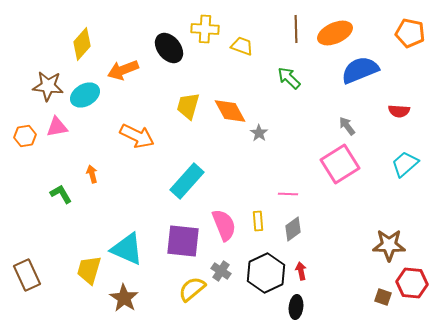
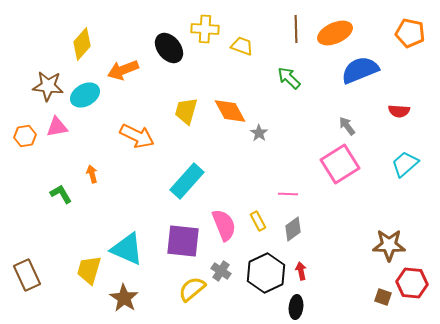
yellow trapezoid at (188, 106): moved 2 px left, 5 px down
yellow rectangle at (258, 221): rotated 24 degrees counterclockwise
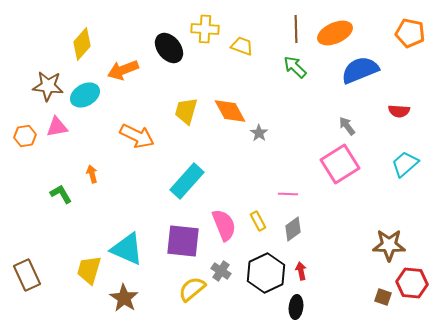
green arrow at (289, 78): moved 6 px right, 11 px up
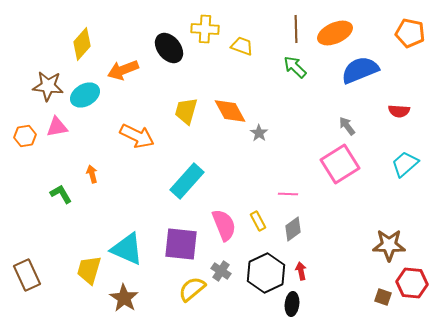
purple square at (183, 241): moved 2 px left, 3 px down
black ellipse at (296, 307): moved 4 px left, 3 px up
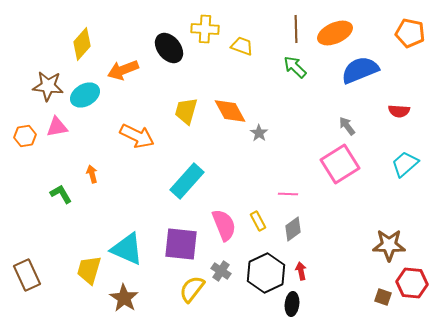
yellow semicircle at (192, 289): rotated 12 degrees counterclockwise
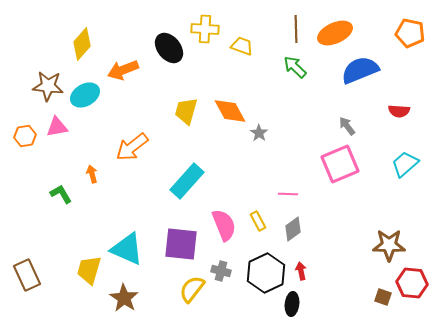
orange arrow at (137, 136): moved 5 px left, 11 px down; rotated 116 degrees clockwise
pink square at (340, 164): rotated 9 degrees clockwise
gray cross at (221, 271): rotated 18 degrees counterclockwise
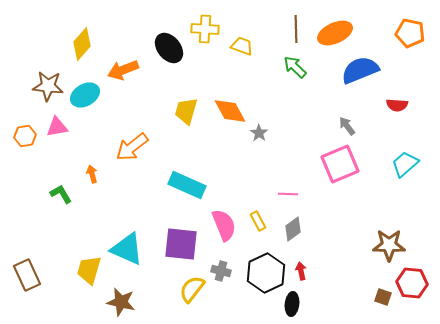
red semicircle at (399, 111): moved 2 px left, 6 px up
cyan rectangle at (187, 181): moved 4 px down; rotated 72 degrees clockwise
brown star at (124, 298): moved 3 px left, 4 px down; rotated 20 degrees counterclockwise
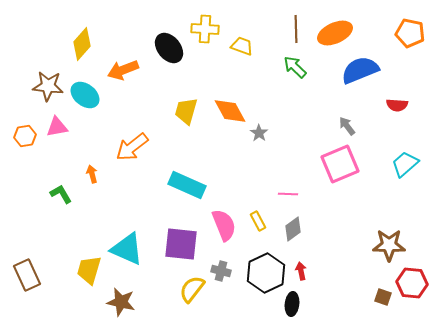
cyan ellipse at (85, 95): rotated 68 degrees clockwise
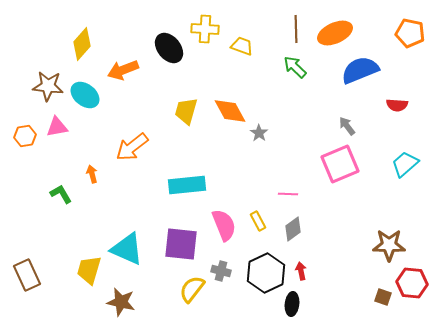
cyan rectangle at (187, 185): rotated 30 degrees counterclockwise
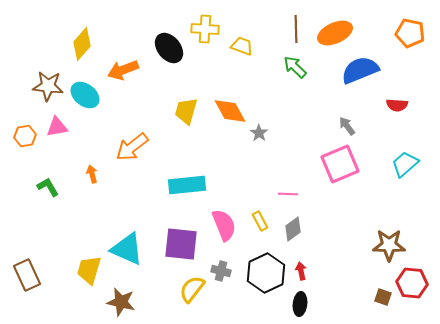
green L-shape at (61, 194): moved 13 px left, 7 px up
yellow rectangle at (258, 221): moved 2 px right
black ellipse at (292, 304): moved 8 px right
